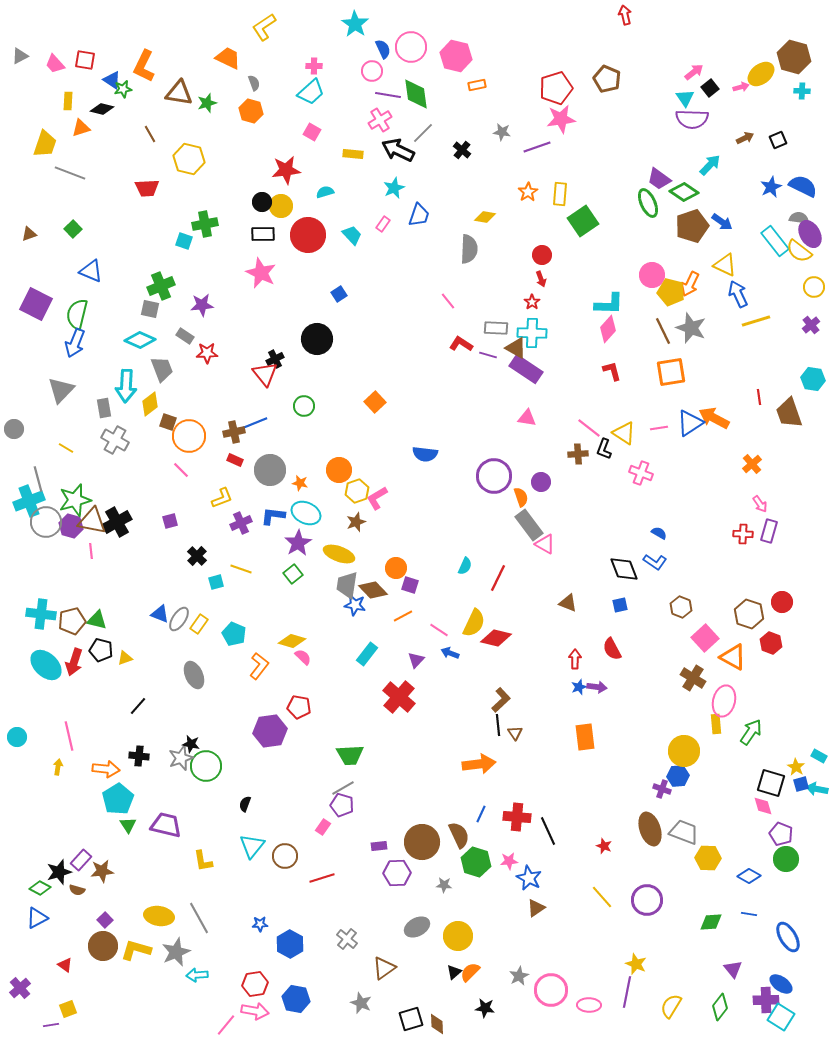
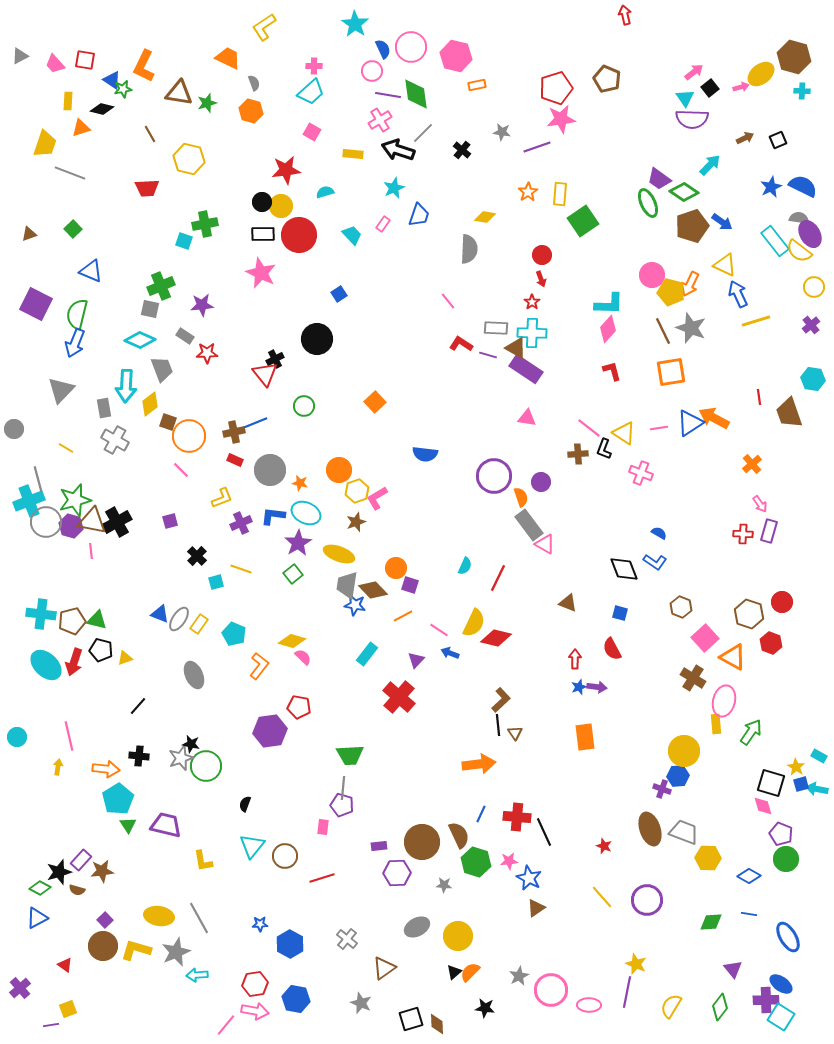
black arrow at (398, 150): rotated 8 degrees counterclockwise
red circle at (308, 235): moved 9 px left
blue square at (620, 605): moved 8 px down; rotated 28 degrees clockwise
gray line at (343, 788): rotated 55 degrees counterclockwise
pink rectangle at (323, 827): rotated 28 degrees counterclockwise
black line at (548, 831): moved 4 px left, 1 px down
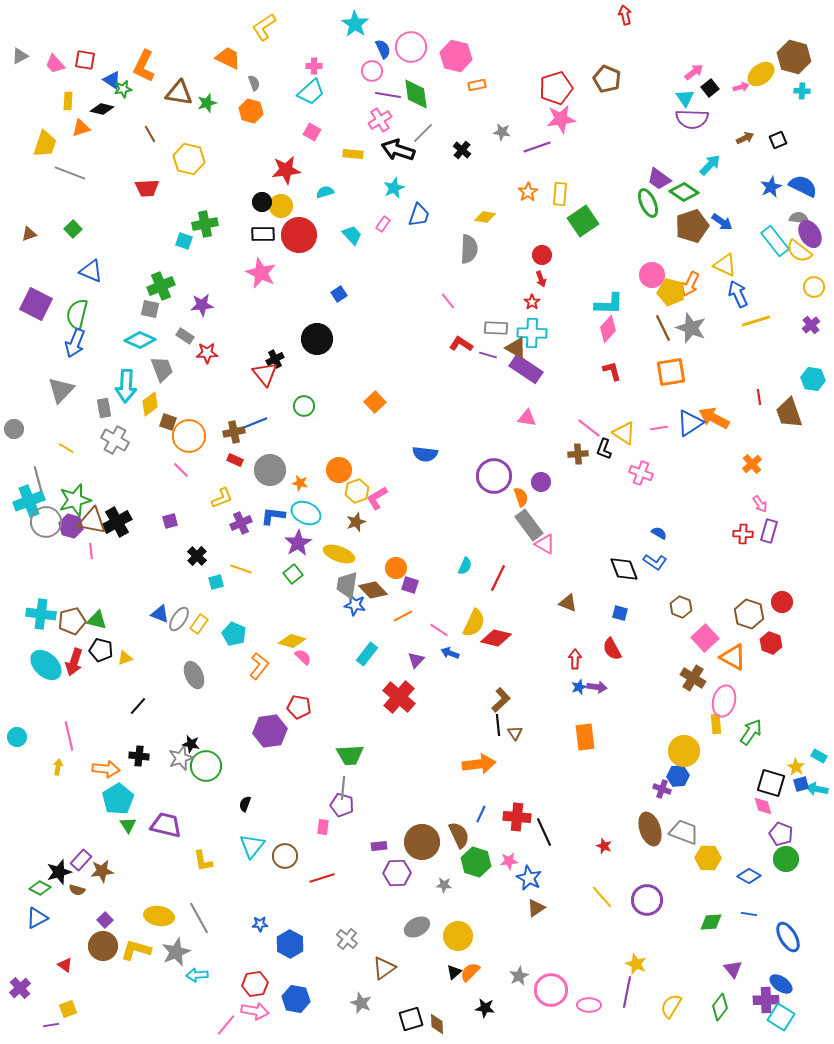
brown line at (663, 331): moved 3 px up
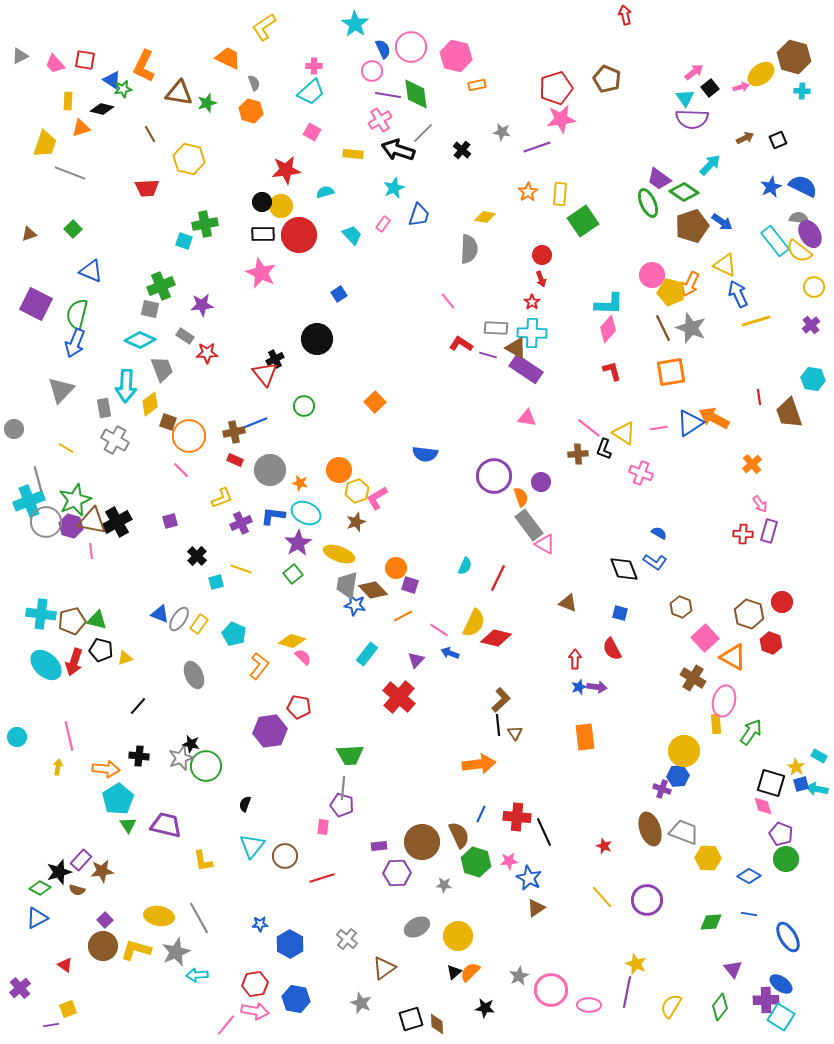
green star at (75, 500): rotated 8 degrees counterclockwise
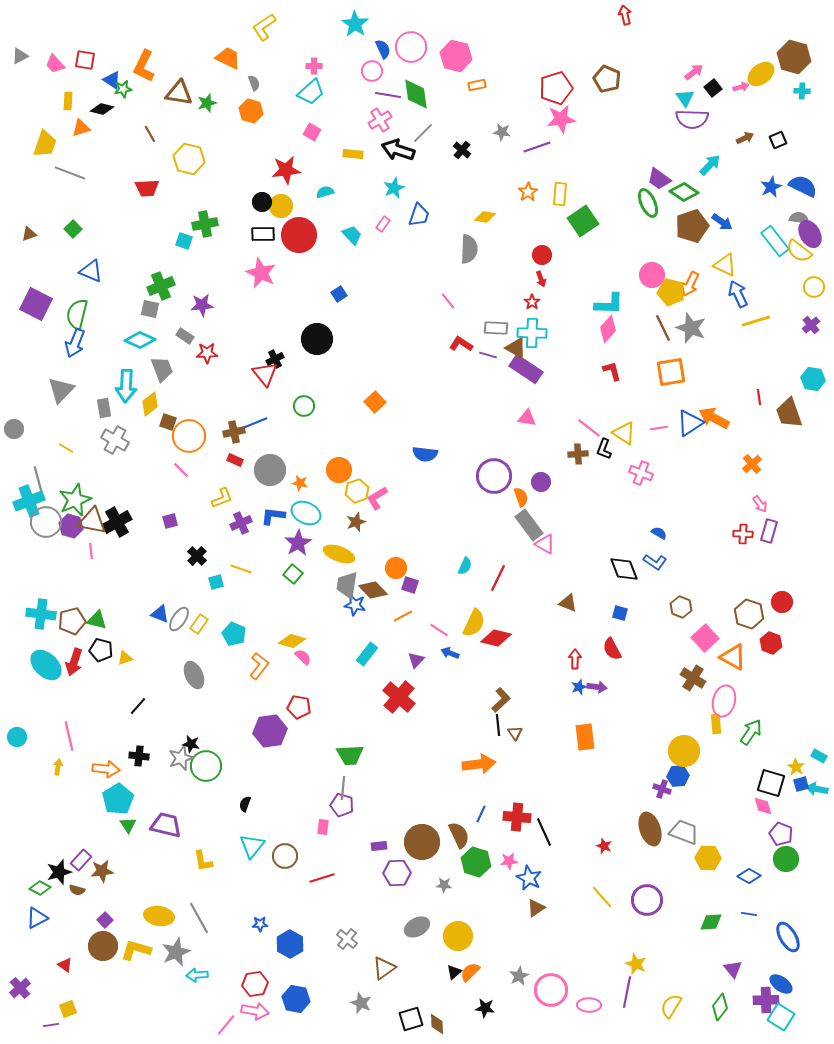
black square at (710, 88): moved 3 px right
green square at (293, 574): rotated 12 degrees counterclockwise
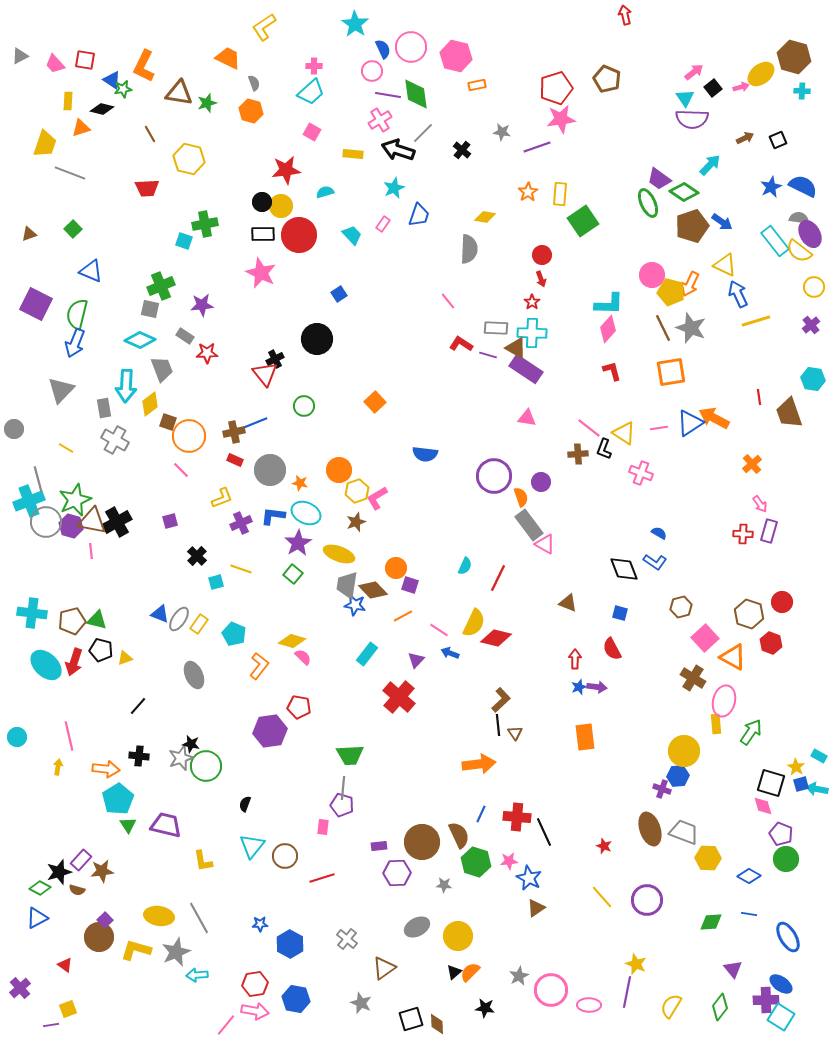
brown hexagon at (681, 607): rotated 25 degrees clockwise
cyan cross at (41, 614): moved 9 px left, 1 px up
brown circle at (103, 946): moved 4 px left, 9 px up
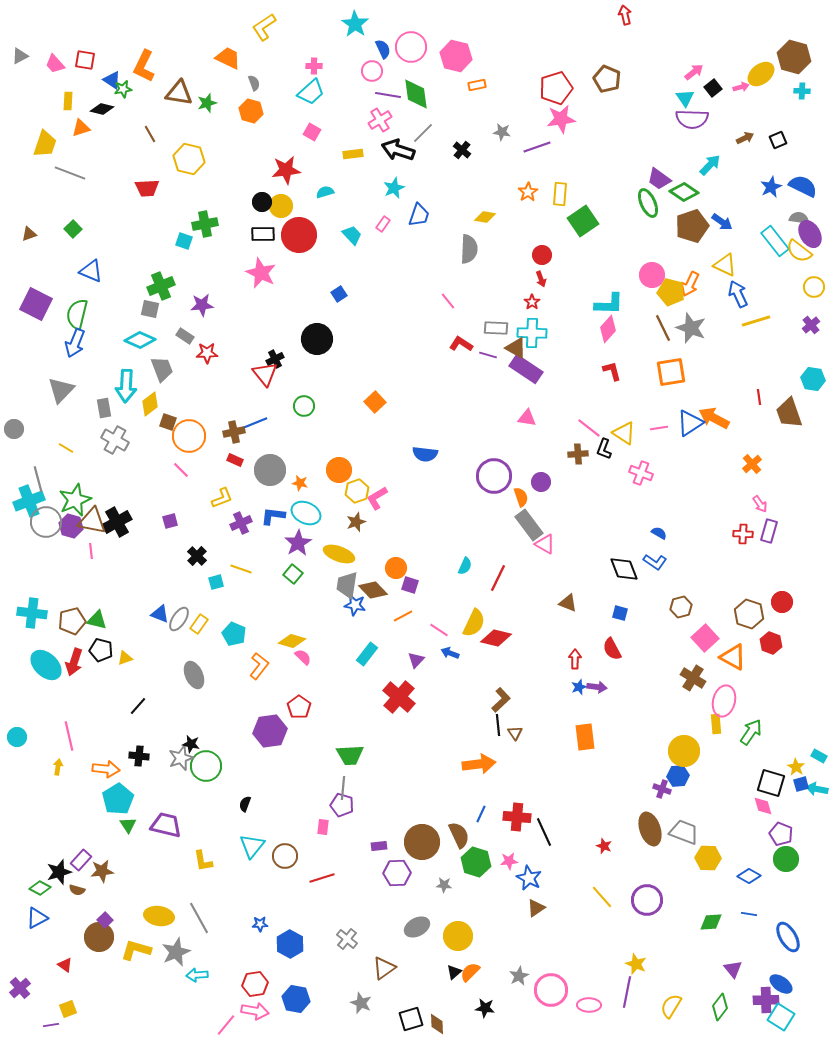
yellow rectangle at (353, 154): rotated 12 degrees counterclockwise
red pentagon at (299, 707): rotated 25 degrees clockwise
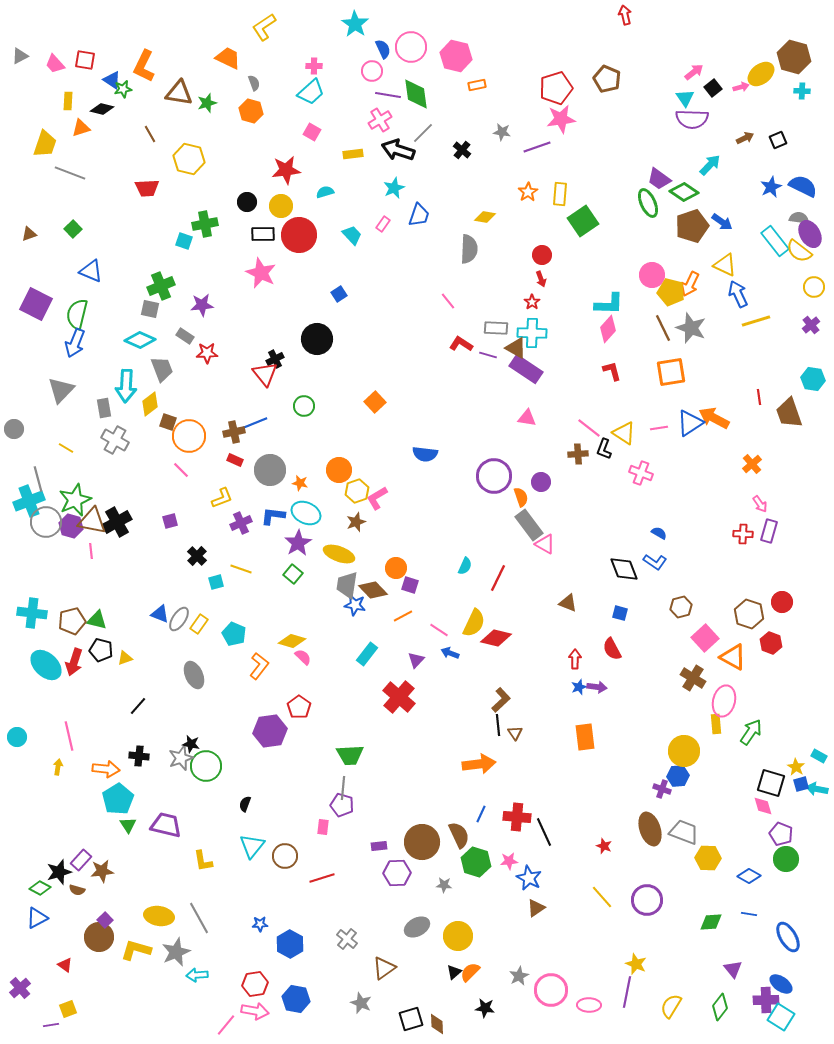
black circle at (262, 202): moved 15 px left
